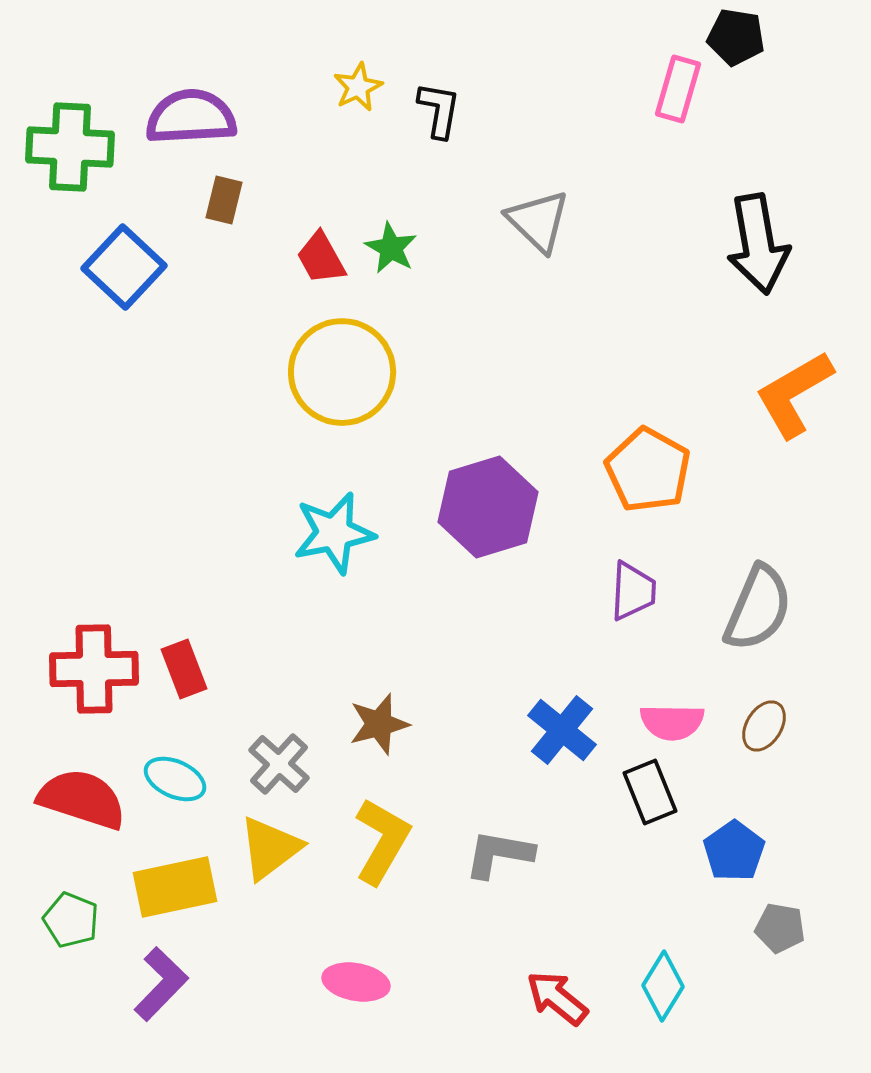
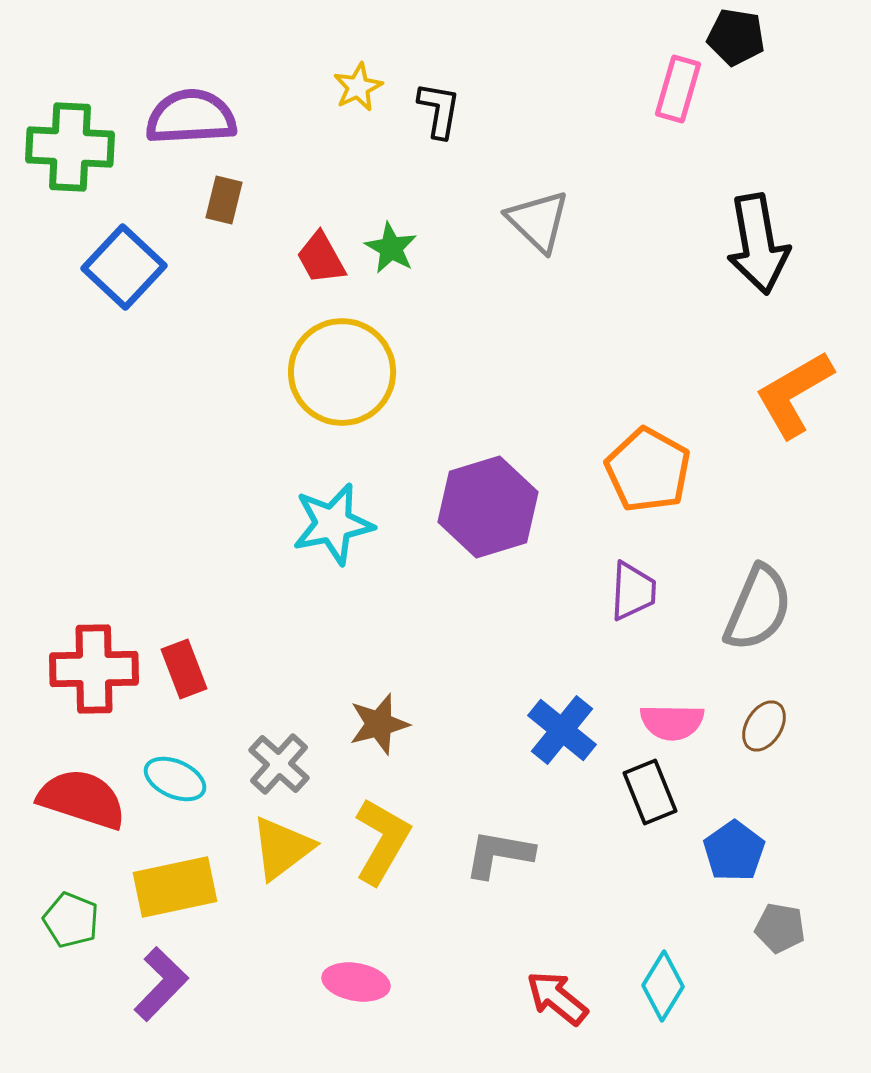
cyan star: moved 1 px left, 9 px up
yellow triangle: moved 12 px right
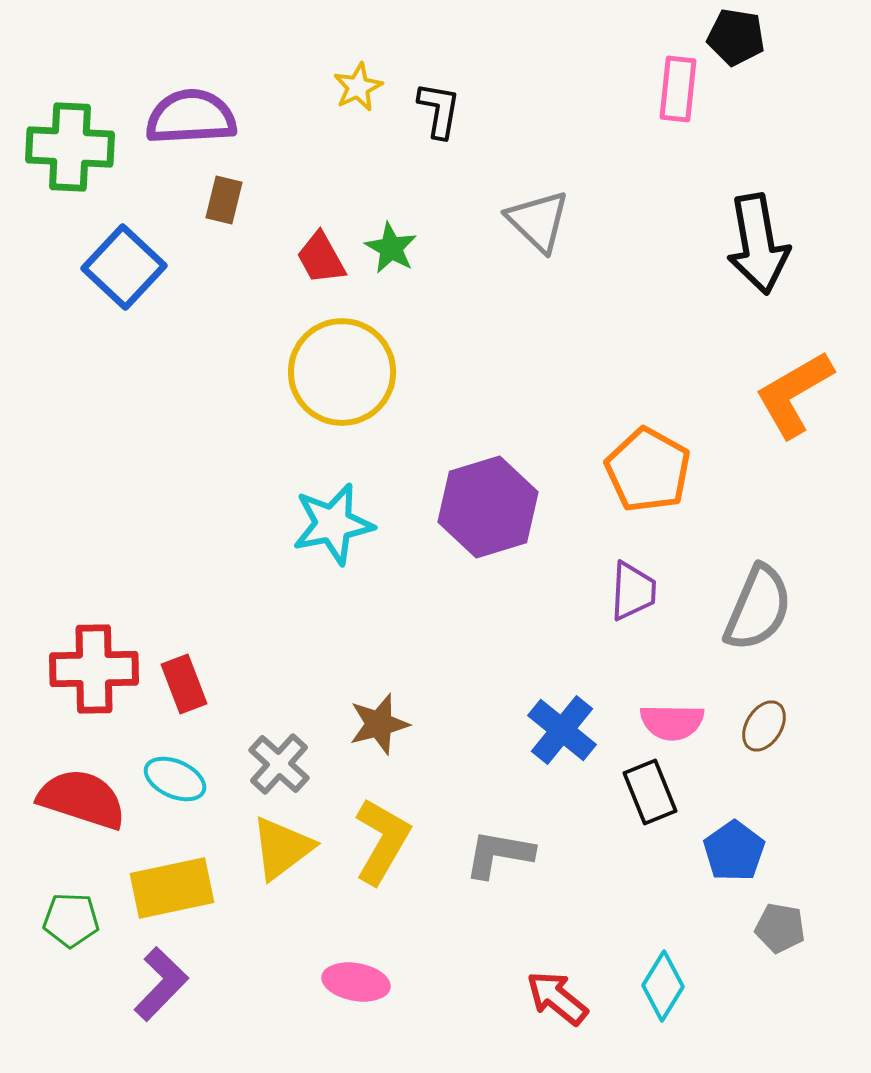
pink rectangle: rotated 10 degrees counterclockwise
red rectangle: moved 15 px down
yellow rectangle: moved 3 px left, 1 px down
green pentagon: rotated 20 degrees counterclockwise
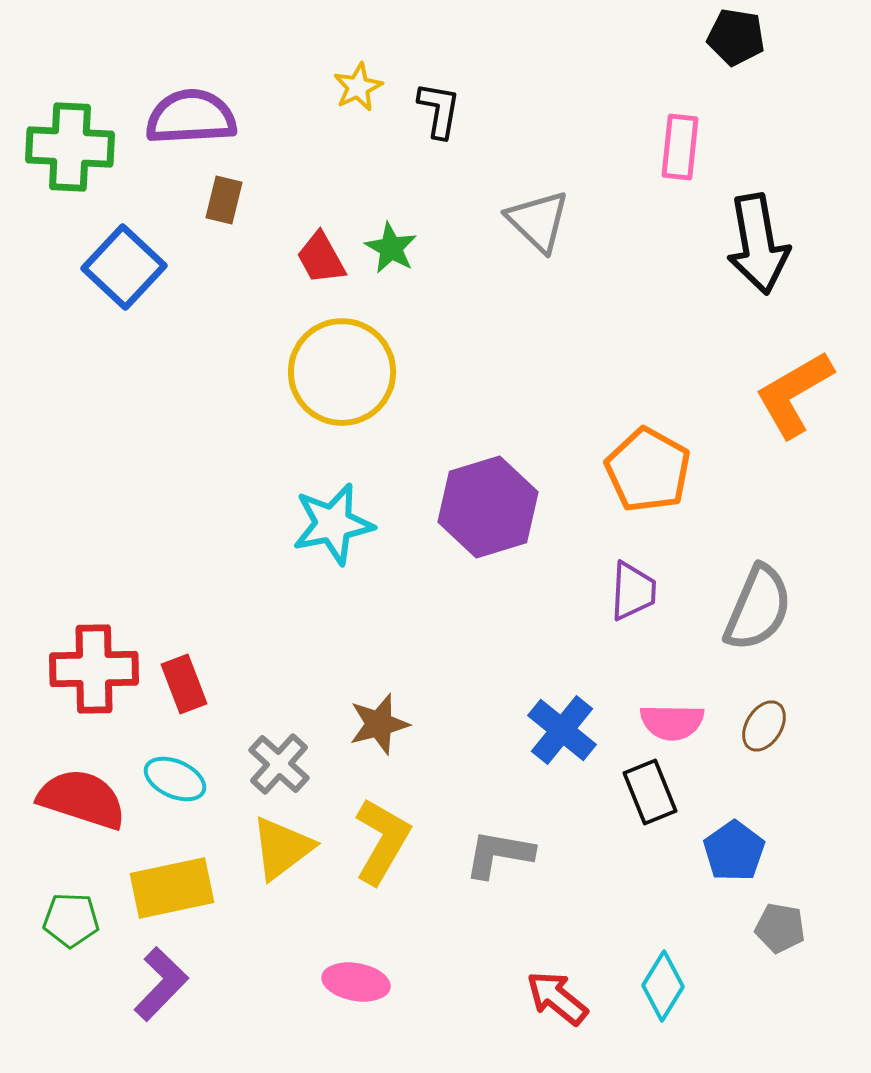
pink rectangle: moved 2 px right, 58 px down
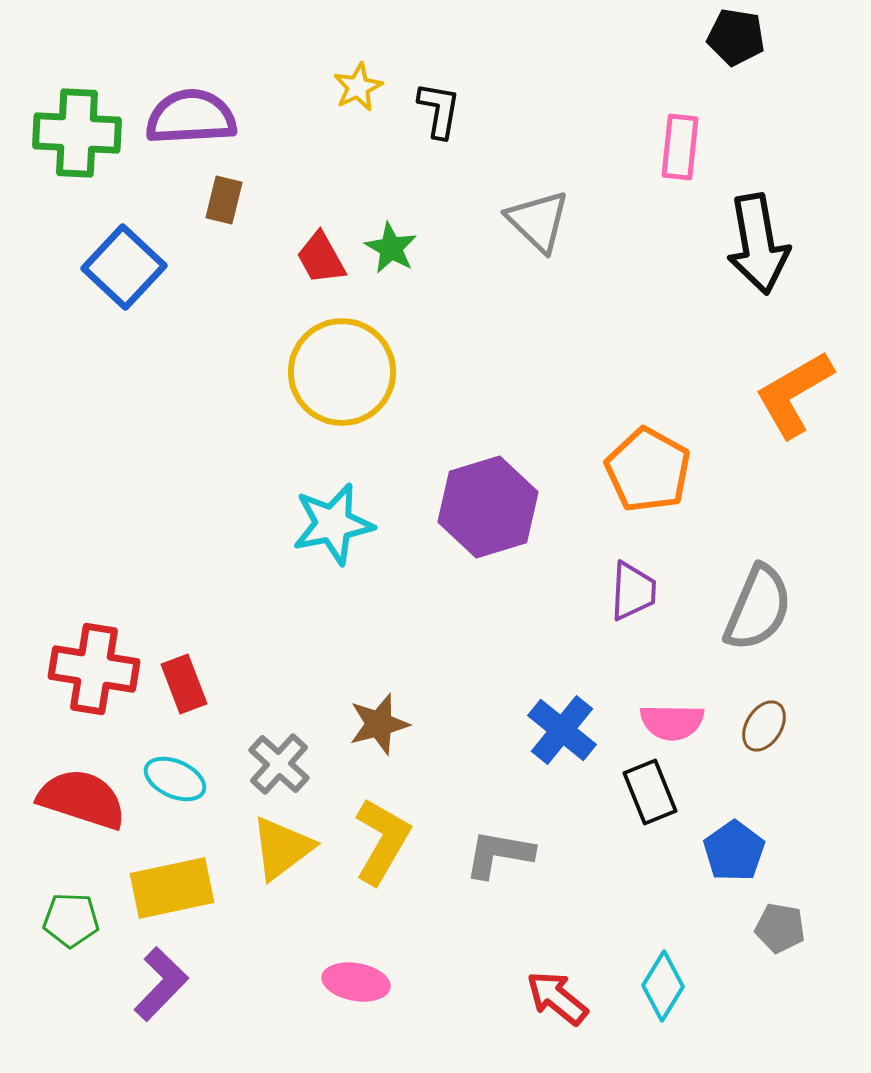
green cross: moved 7 px right, 14 px up
red cross: rotated 10 degrees clockwise
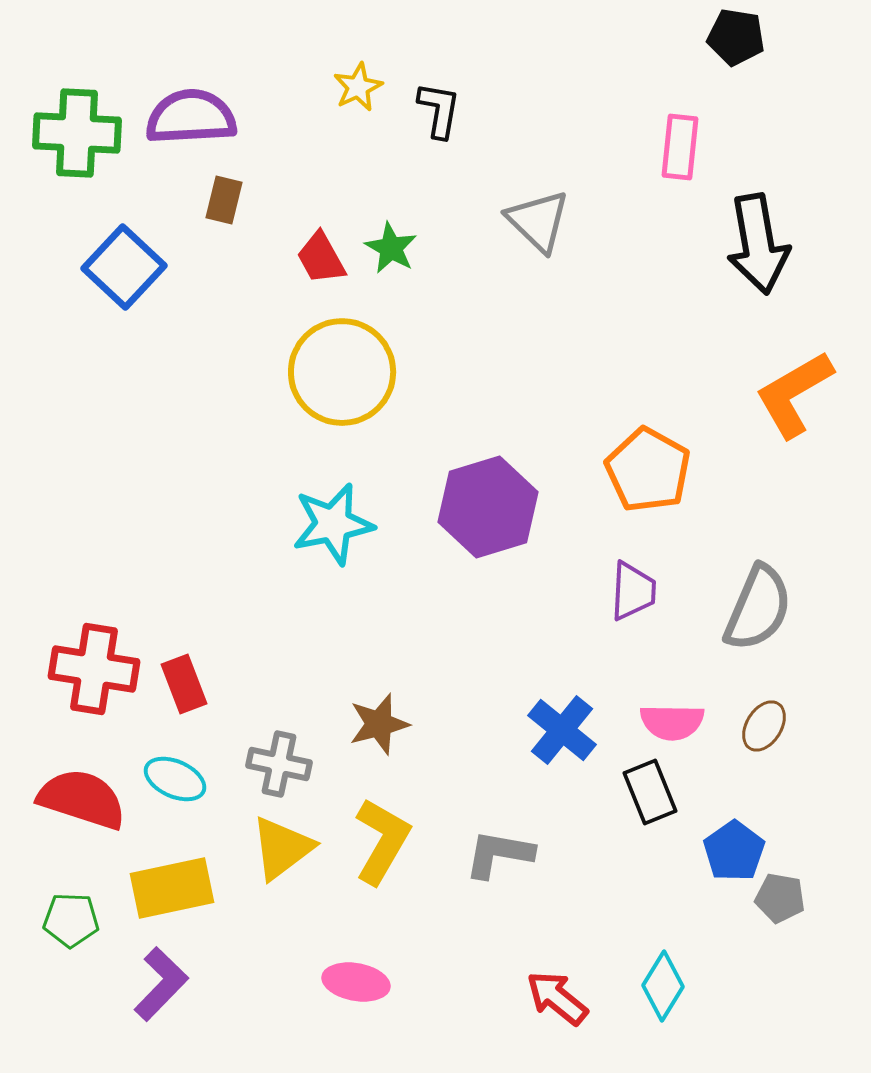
gray cross: rotated 30 degrees counterclockwise
gray pentagon: moved 30 px up
